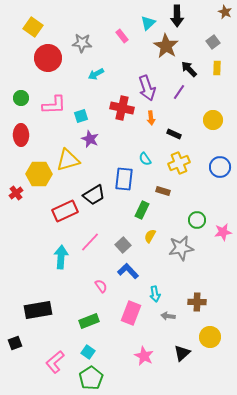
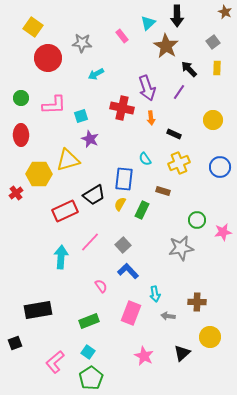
yellow semicircle at (150, 236): moved 30 px left, 32 px up
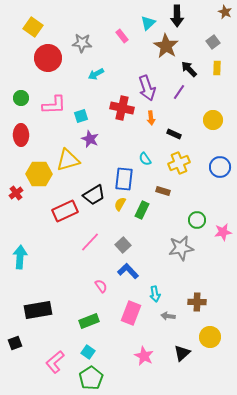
cyan arrow at (61, 257): moved 41 px left
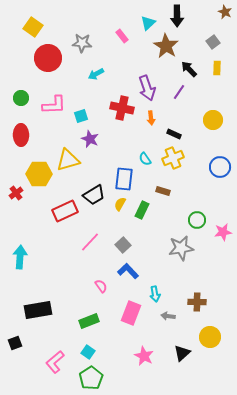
yellow cross at (179, 163): moved 6 px left, 5 px up
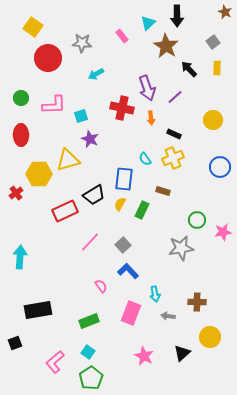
purple line at (179, 92): moved 4 px left, 5 px down; rotated 14 degrees clockwise
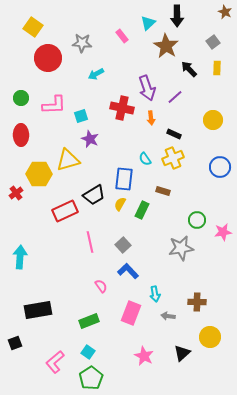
pink line at (90, 242): rotated 55 degrees counterclockwise
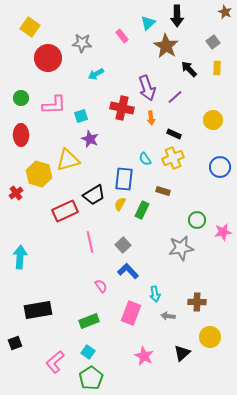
yellow square at (33, 27): moved 3 px left
yellow hexagon at (39, 174): rotated 15 degrees clockwise
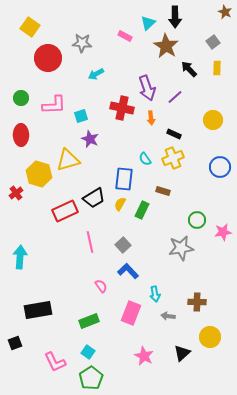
black arrow at (177, 16): moved 2 px left, 1 px down
pink rectangle at (122, 36): moved 3 px right; rotated 24 degrees counterclockwise
black trapezoid at (94, 195): moved 3 px down
pink L-shape at (55, 362): rotated 75 degrees counterclockwise
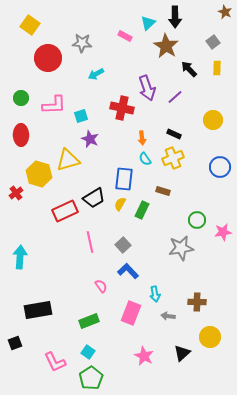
yellow square at (30, 27): moved 2 px up
orange arrow at (151, 118): moved 9 px left, 20 px down
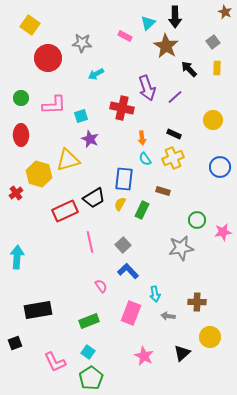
cyan arrow at (20, 257): moved 3 px left
